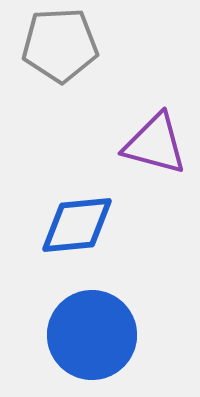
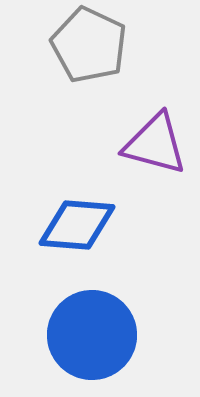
gray pentagon: moved 29 px right; rotated 28 degrees clockwise
blue diamond: rotated 10 degrees clockwise
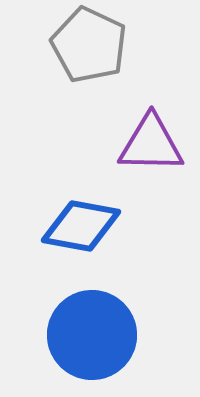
purple triangle: moved 4 px left; rotated 14 degrees counterclockwise
blue diamond: moved 4 px right, 1 px down; rotated 6 degrees clockwise
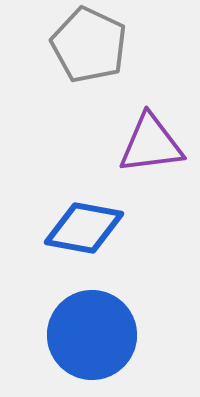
purple triangle: rotated 8 degrees counterclockwise
blue diamond: moved 3 px right, 2 px down
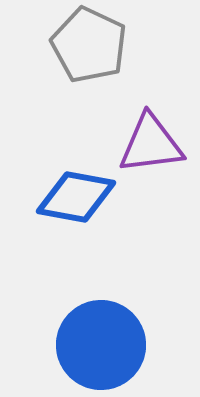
blue diamond: moved 8 px left, 31 px up
blue circle: moved 9 px right, 10 px down
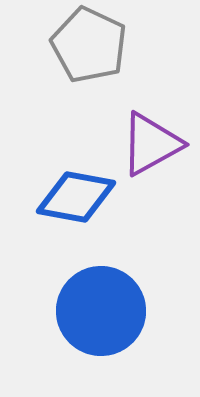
purple triangle: rotated 22 degrees counterclockwise
blue circle: moved 34 px up
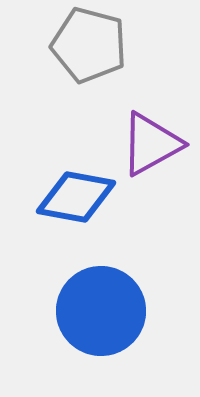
gray pentagon: rotated 10 degrees counterclockwise
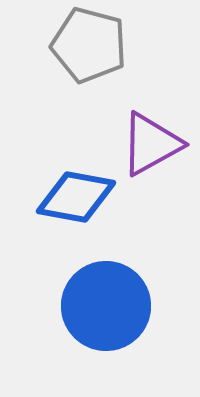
blue circle: moved 5 px right, 5 px up
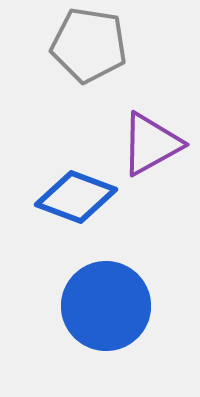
gray pentagon: rotated 6 degrees counterclockwise
blue diamond: rotated 10 degrees clockwise
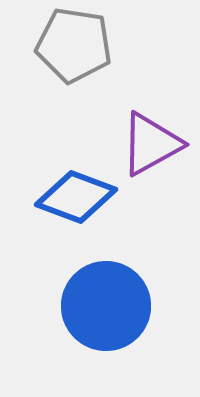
gray pentagon: moved 15 px left
